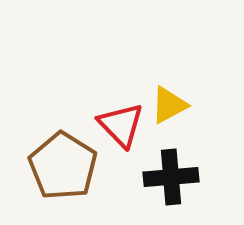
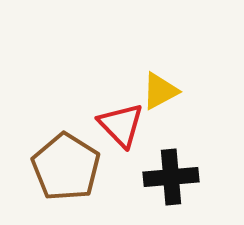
yellow triangle: moved 9 px left, 14 px up
brown pentagon: moved 3 px right, 1 px down
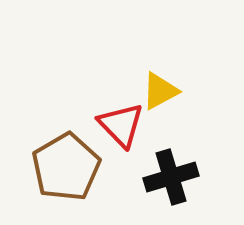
brown pentagon: rotated 10 degrees clockwise
black cross: rotated 12 degrees counterclockwise
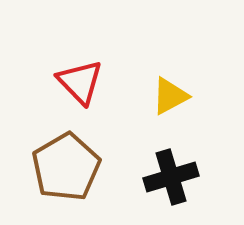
yellow triangle: moved 10 px right, 5 px down
red triangle: moved 41 px left, 43 px up
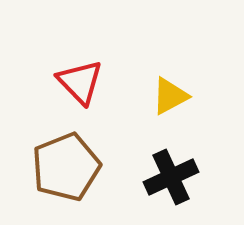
brown pentagon: rotated 8 degrees clockwise
black cross: rotated 8 degrees counterclockwise
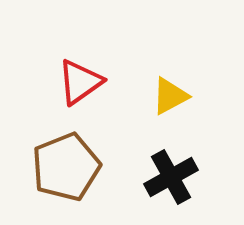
red triangle: rotated 39 degrees clockwise
black cross: rotated 4 degrees counterclockwise
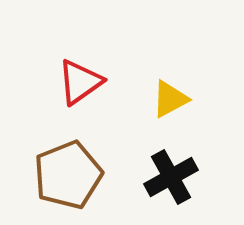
yellow triangle: moved 3 px down
brown pentagon: moved 2 px right, 8 px down
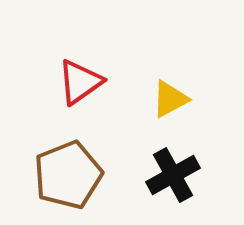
black cross: moved 2 px right, 2 px up
